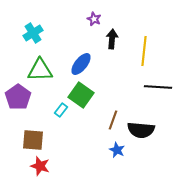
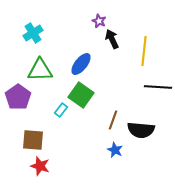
purple star: moved 5 px right, 2 px down
black arrow: rotated 30 degrees counterclockwise
blue star: moved 2 px left
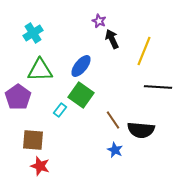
yellow line: rotated 16 degrees clockwise
blue ellipse: moved 2 px down
cyan rectangle: moved 1 px left
brown line: rotated 54 degrees counterclockwise
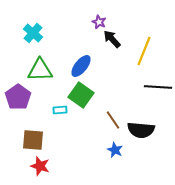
purple star: moved 1 px down
cyan cross: rotated 18 degrees counterclockwise
black arrow: rotated 18 degrees counterclockwise
cyan rectangle: rotated 48 degrees clockwise
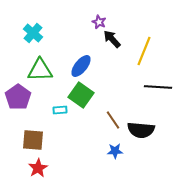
blue star: moved 1 px down; rotated 28 degrees counterclockwise
red star: moved 2 px left, 2 px down; rotated 24 degrees clockwise
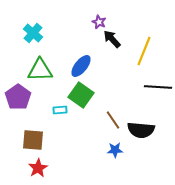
blue star: moved 1 px up
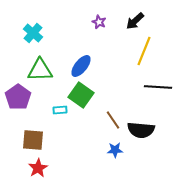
black arrow: moved 23 px right, 18 px up; rotated 90 degrees counterclockwise
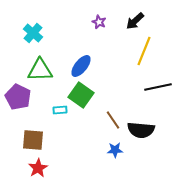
black line: rotated 16 degrees counterclockwise
purple pentagon: rotated 10 degrees counterclockwise
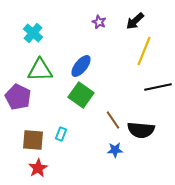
cyan rectangle: moved 1 px right, 24 px down; rotated 64 degrees counterclockwise
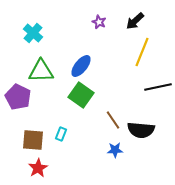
yellow line: moved 2 px left, 1 px down
green triangle: moved 1 px right, 1 px down
